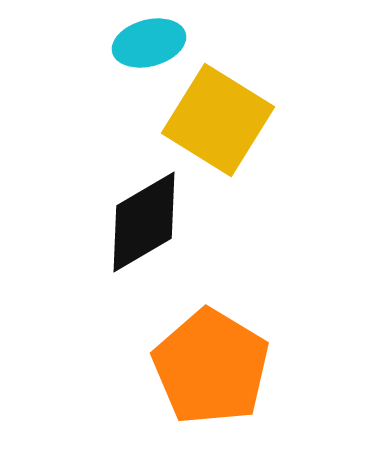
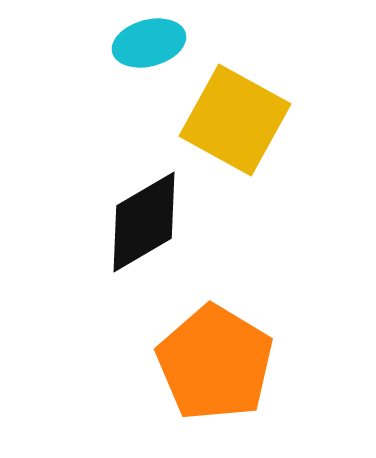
yellow square: moved 17 px right; rotated 3 degrees counterclockwise
orange pentagon: moved 4 px right, 4 px up
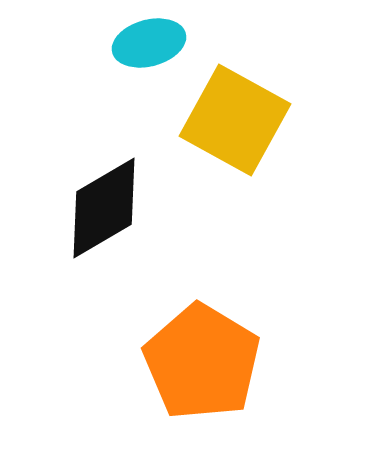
black diamond: moved 40 px left, 14 px up
orange pentagon: moved 13 px left, 1 px up
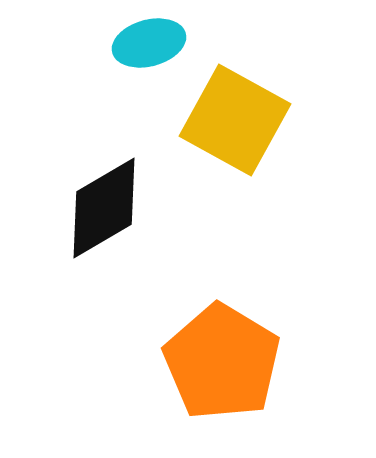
orange pentagon: moved 20 px right
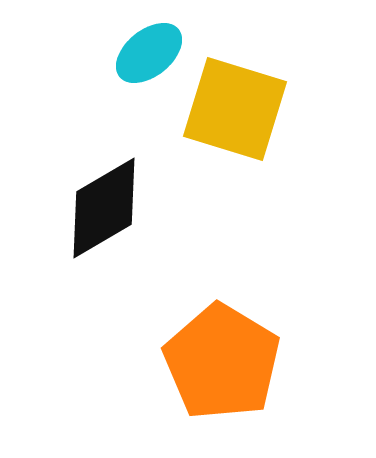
cyan ellipse: moved 10 px down; rotated 24 degrees counterclockwise
yellow square: moved 11 px up; rotated 12 degrees counterclockwise
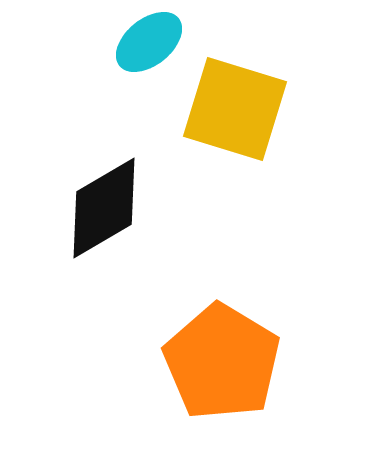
cyan ellipse: moved 11 px up
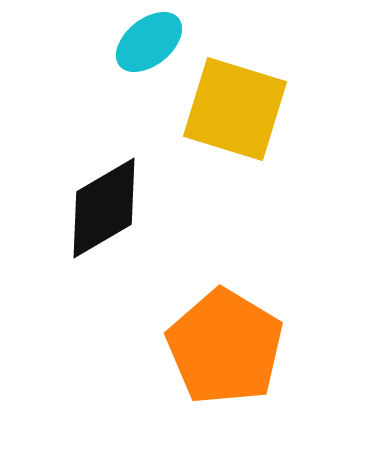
orange pentagon: moved 3 px right, 15 px up
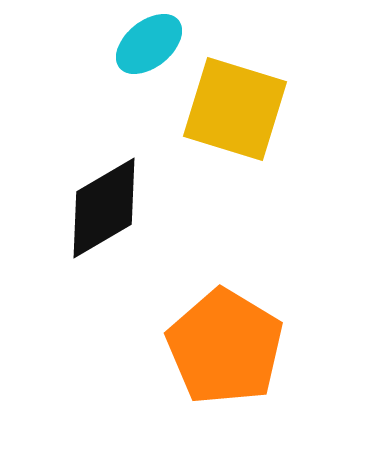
cyan ellipse: moved 2 px down
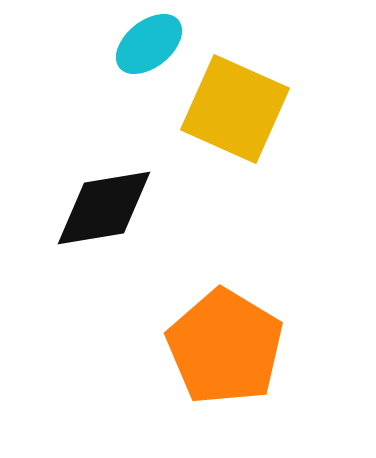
yellow square: rotated 7 degrees clockwise
black diamond: rotated 21 degrees clockwise
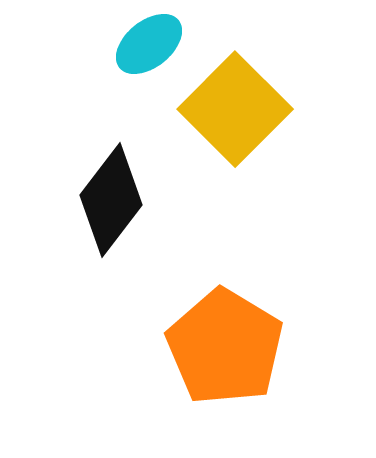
yellow square: rotated 21 degrees clockwise
black diamond: moved 7 px right, 8 px up; rotated 43 degrees counterclockwise
